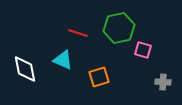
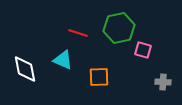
orange square: rotated 15 degrees clockwise
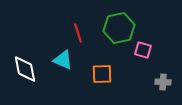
red line: rotated 54 degrees clockwise
orange square: moved 3 px right, 3 px up
